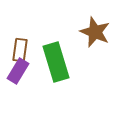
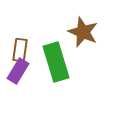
brown star: moved 12 px left
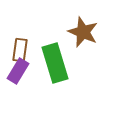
green rectangle: moved 1 px left, 1 px down
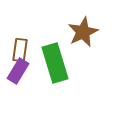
brown star: rotated 24 degrees clockwise
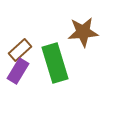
brown star: rotated 20 degrees clockwise
brown rectangle: rotated 40 degrees clockwise
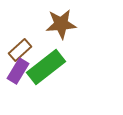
brown star: moved 22 px left, 8 px up
green rectangle: moved 9 px left, 4 px down; rotated 69 degrees clockwise
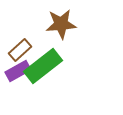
green rectangle: moved 3 px left, 1 px up
purple rectangle: rotated 30 degrees clockwise
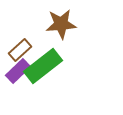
purple rectangle: rotated 15 degrees counterclockwise
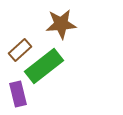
green rectangle: moved 1 px right
purple rectangle: moved 23 px down; rotated 60 degrees counterclockwise
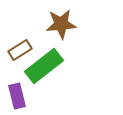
brown rectangle: rotated 10 degrees clockwise
purple rectangle: moved 1 px left, 2 px down
